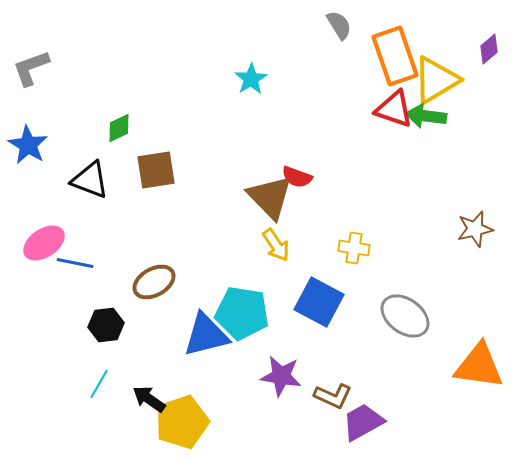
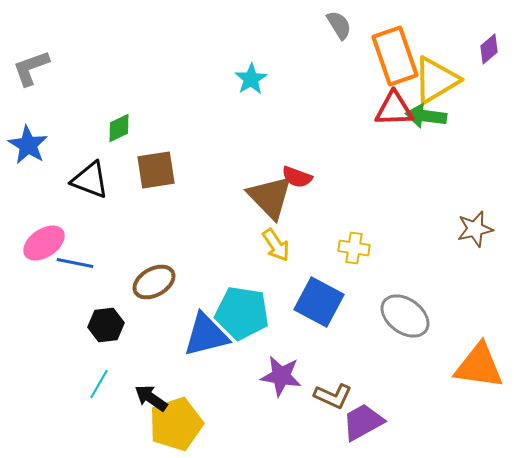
red triangle: rotated 21 degrees counterclockwise
black arrow: moved 2 px right, 1 px up
yellow pentagon: moved 6 px left, 2 px down
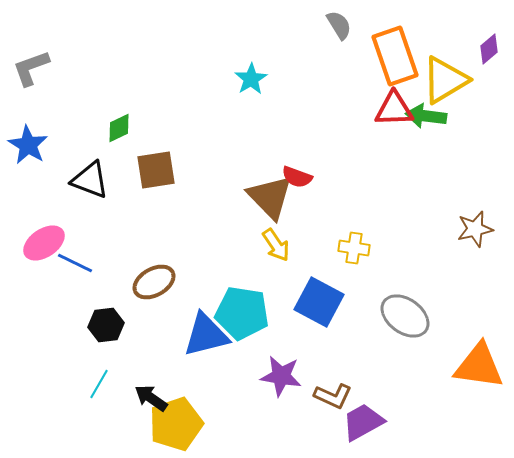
yellow triangle: moved 9 px right
blue line: rotated 15 degrees clockwise
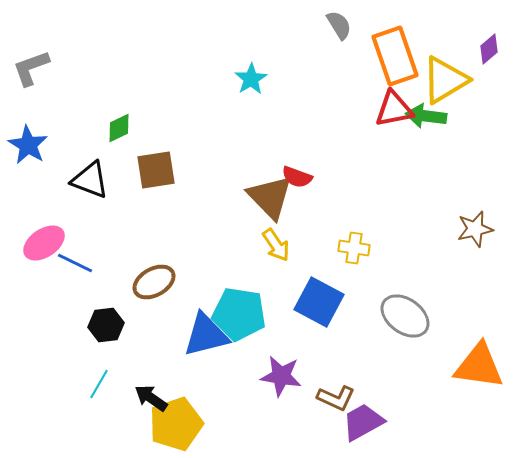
red triangle: rotated 9 degrees counterclockwise
cyan pentagon: moved 3 px left, 1 px down
brown L-shape: moved 3 px right, 2 px down
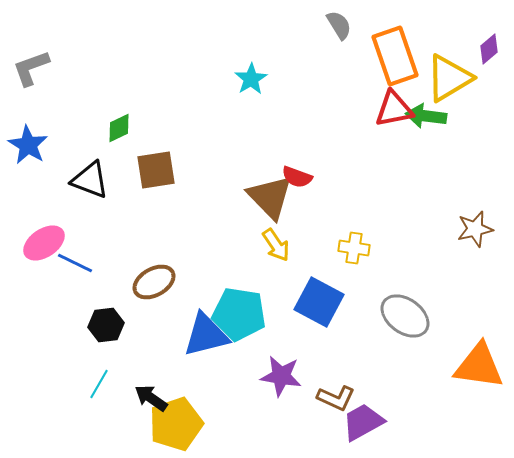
yellow triangle: moved 4 px right, 2 px up
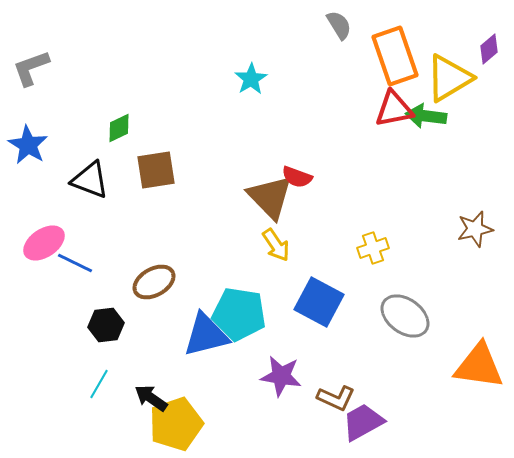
yellow cross: moved 19 px right; rotated 28 degrees counterclockwise
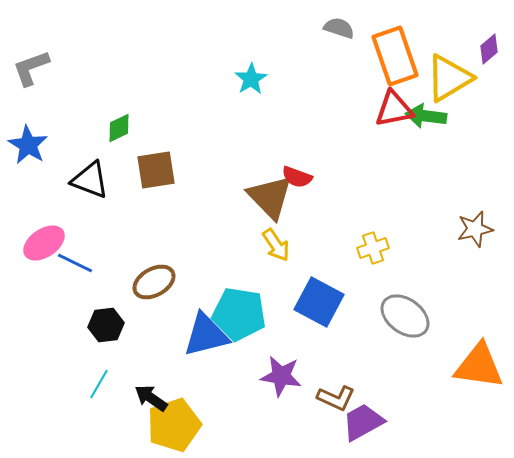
gray semicircle: moved 3 px down; rotated 40 degrees counterclockwise
yellow pentagon: moved 2 px left, 1 px down
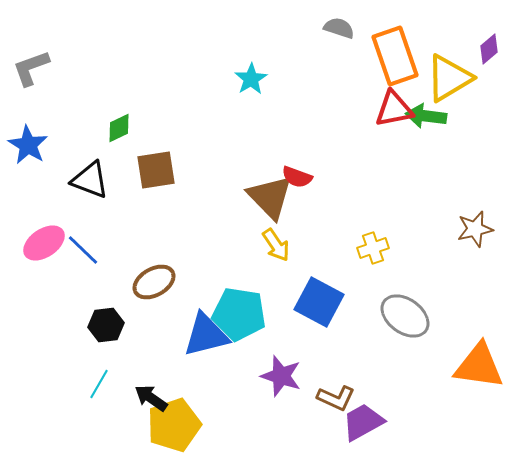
blue line: moved 8 px right, 13 px up; rotated 18 degrees clockwise
purple star: rotated 9 degrees clockwise
